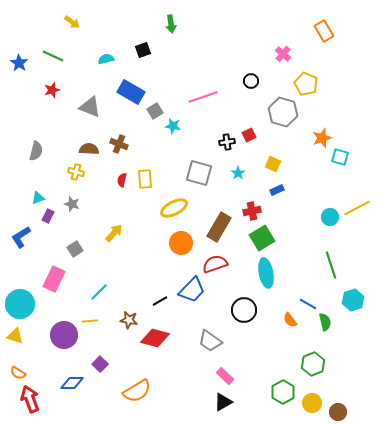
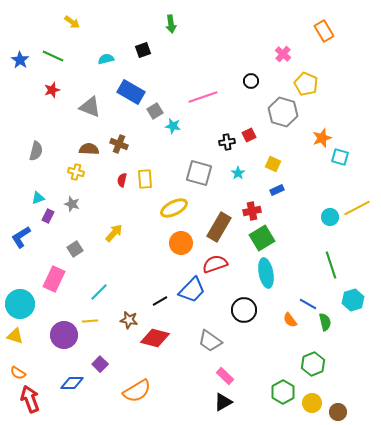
blue star at (19, 63): moved 1 px right, 3 px up
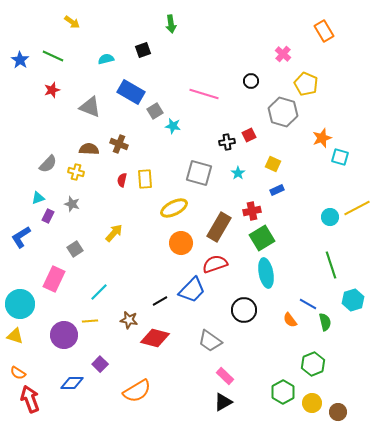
pink line at (203, 97): moved 1 px right, 3 px up; rotated 36 degrees clockwise
gray semicircle at (36, 151): moved 12 px right, 13 px down; rotated 30 degrees clockwise
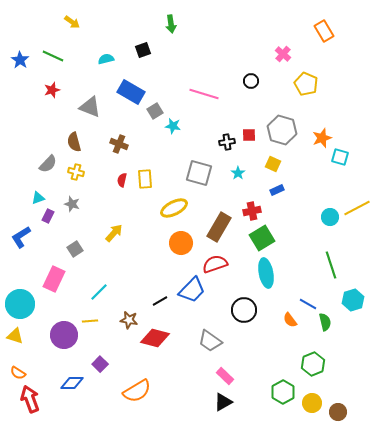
gray hexagon at (283, 112): moved 1 px left, 18 px down
red square at (249, 135): rotated 24 degrees clockwise
brown semicircle at (89, 149): moved 15 px left, 7 px up; rotated 108 degrees counterclockwise
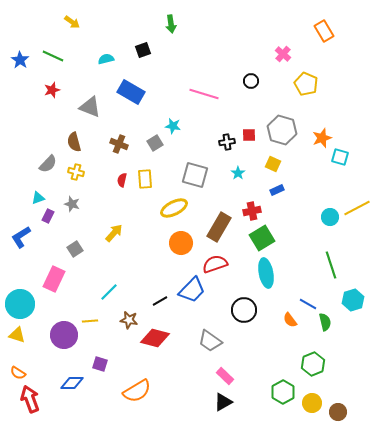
gray square at (155, 111): moved 32 px down
gray square at (199, 173): moved 4 px left, 2 px down
cyan line at (99, 292): moved 10 px right
yellow triangle at (15, 336): moved 2 px right, 1 px up
purple square at (100, 364): rotated 28 degrees counterclockwise
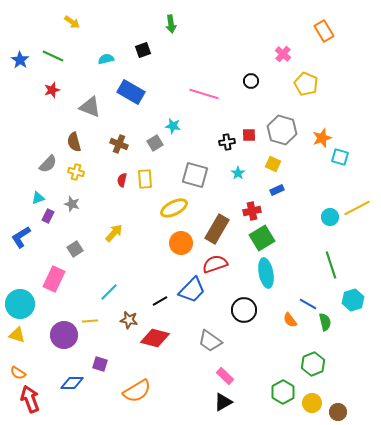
brown rectangle at (219, 227): moved 2 px left, 2 px down
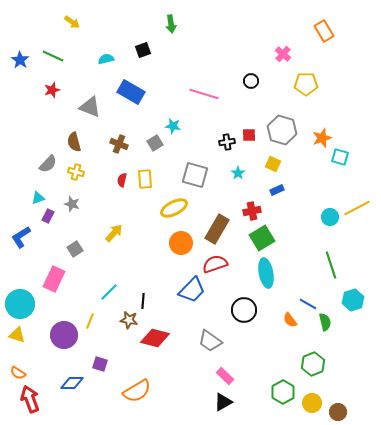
yellow pentagon at (306, 84): rotated 25 degrees counterclockwise
black line at (160, 301): moved 17 px left; rotated 56 degrees counterclockwise
yellow line at (90, 321): rotated 63 degrees counterclockwise
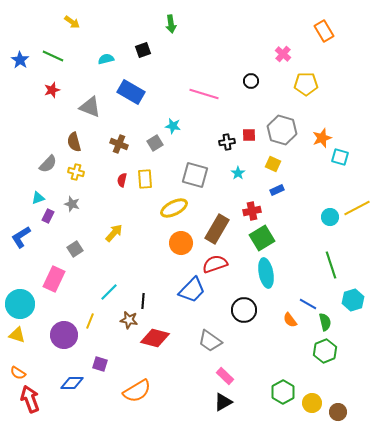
green hexagon at (313, 364): moved 12 px right, 13 px up
